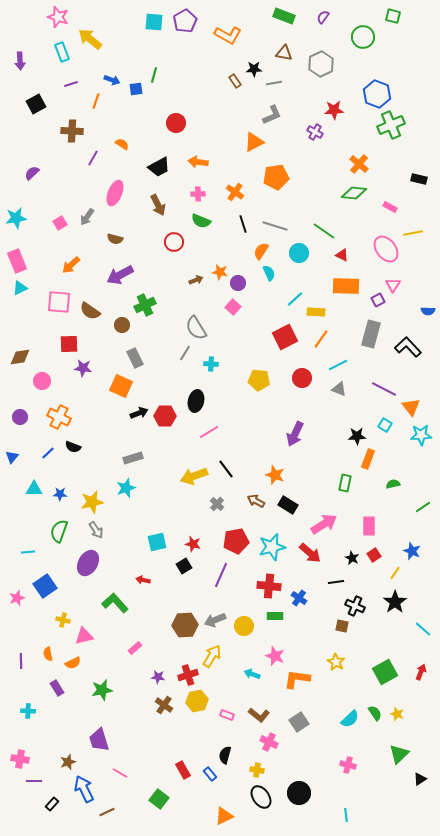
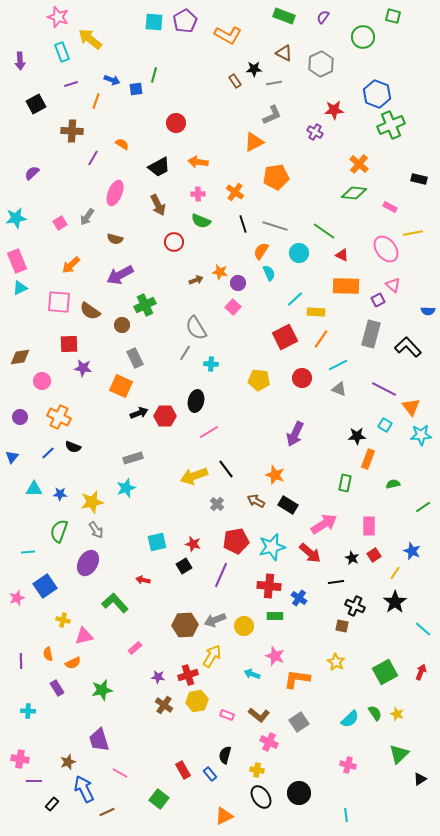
brown triangle at (284, 53): rotated 18 degrees clockwise
pink triangle at (393, 285): rotated 21 degrees counterclockwise
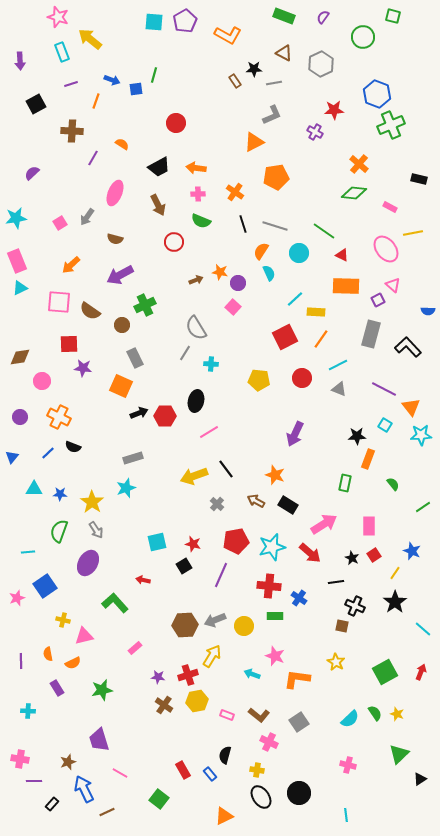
orange arrow at (198, 162): moved 2 px left, 6 px down
green semicircle at (393, 484): rotated 64 degrees clockwise
yellow star at (92, 502): rotated 25 degrees counterclockwise
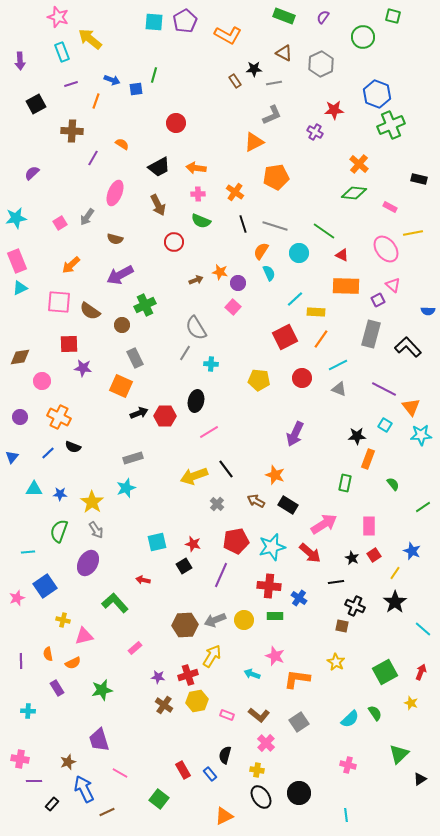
yellow circle at (244, 626): moved 6 px up
yellow star at (397, 714): moved 14 px right, 11 px up
pink cross at (269, 742): moved 3 px left, 1 px down; rotated 18 degrees clockwise
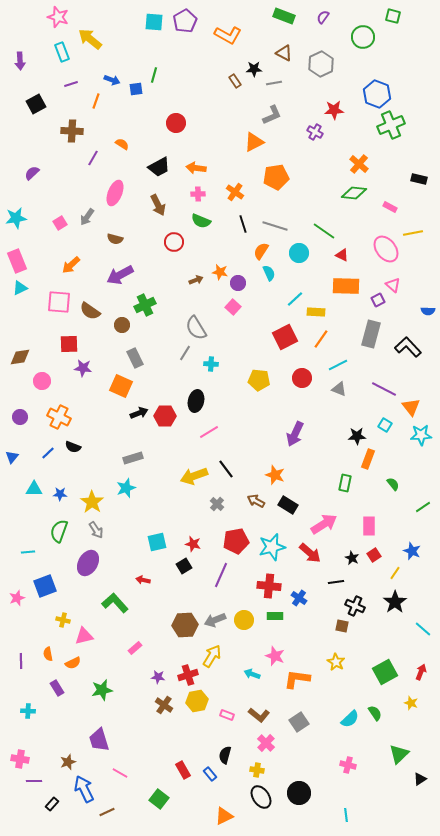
blue square at (45, 586): rotated 15 degrees clockwise
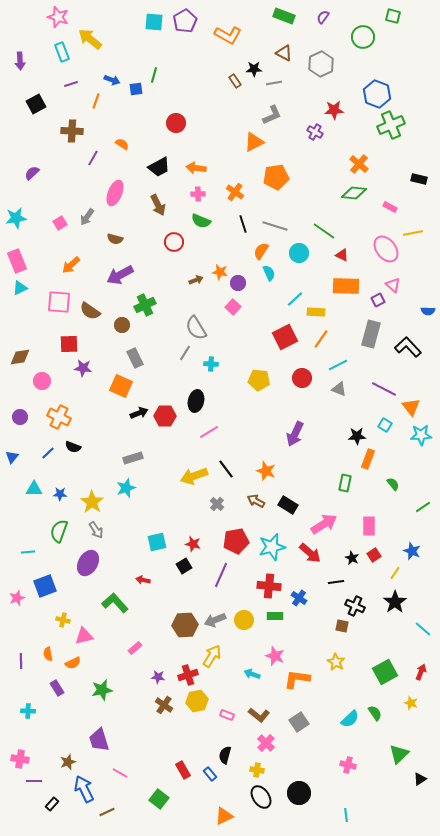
orange star at (275, 475): moved 9 px left, 4 px up
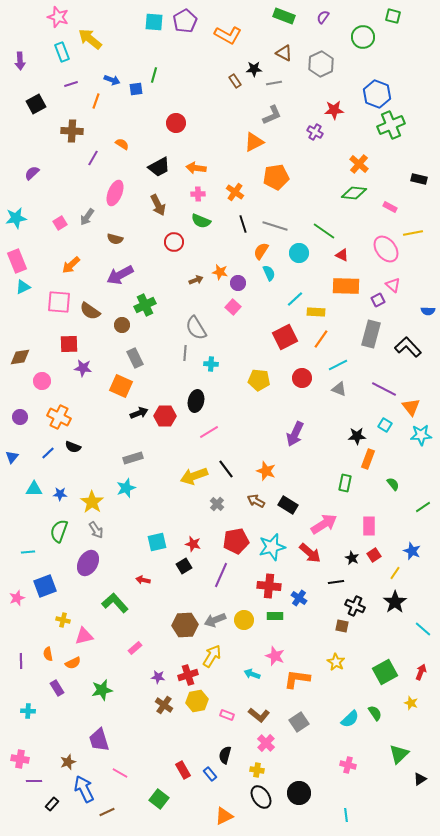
cyan triangle at (20, 288): moved 3 px right, 1 px up
gray line at (185, 353): rotated 28 degrees counterclockwise
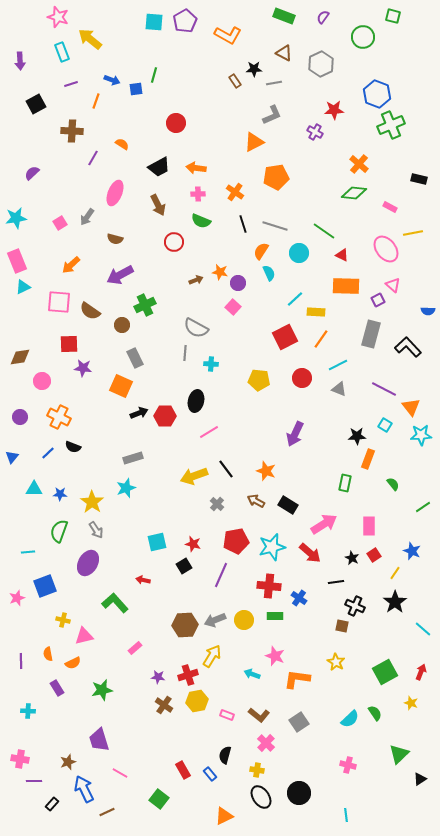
gray semicircle at (196, 328): rotated 30 degrees counterclockwise
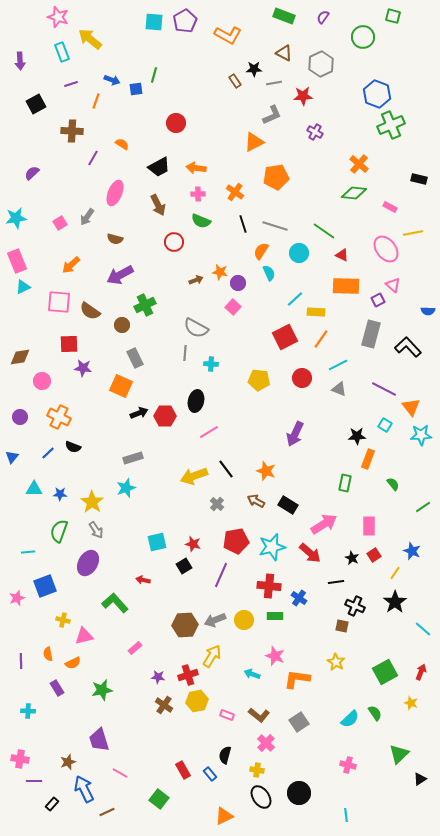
red star at (334, 110): moved 31 px left, 14 px up
